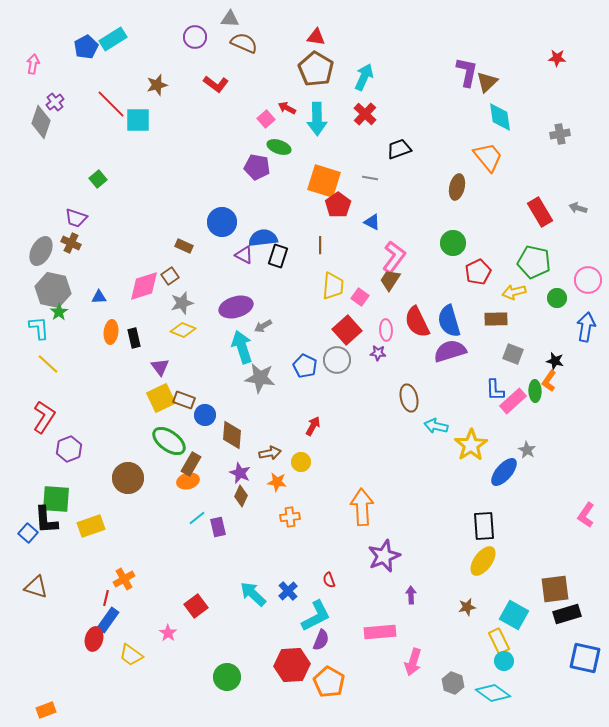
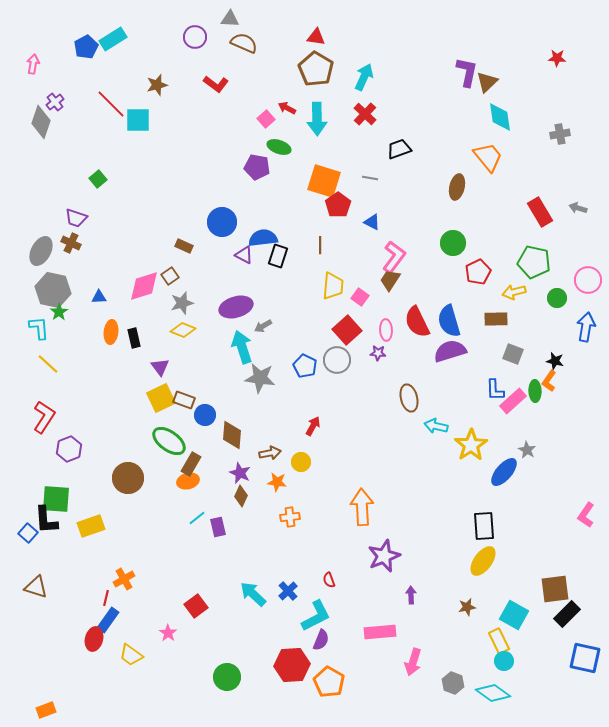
black rectangle at (567, 614): rotated 28 degrees counterclockwise
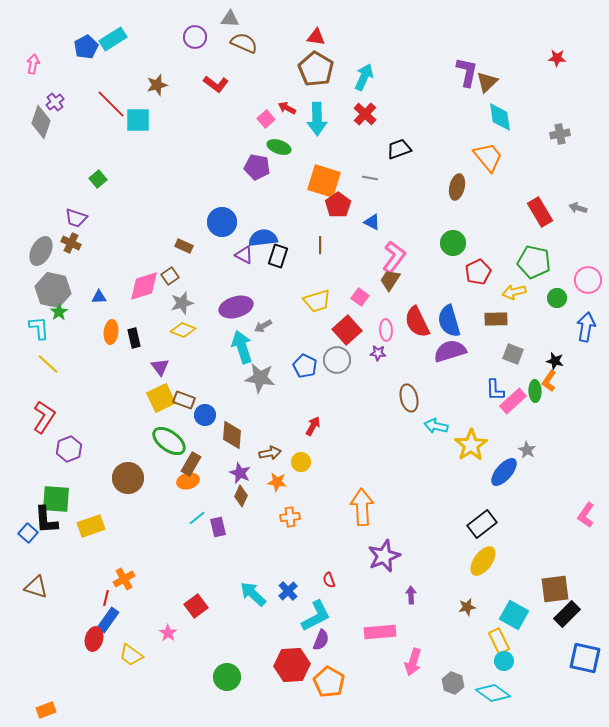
yellow trapezoid at (333, 286): moved 16 px left, 15 px down; rotated 68 degrees clockwise
black rectangle at (484, 526): moved 2 px left, 2 px up; rotated 56 degrees clockwise
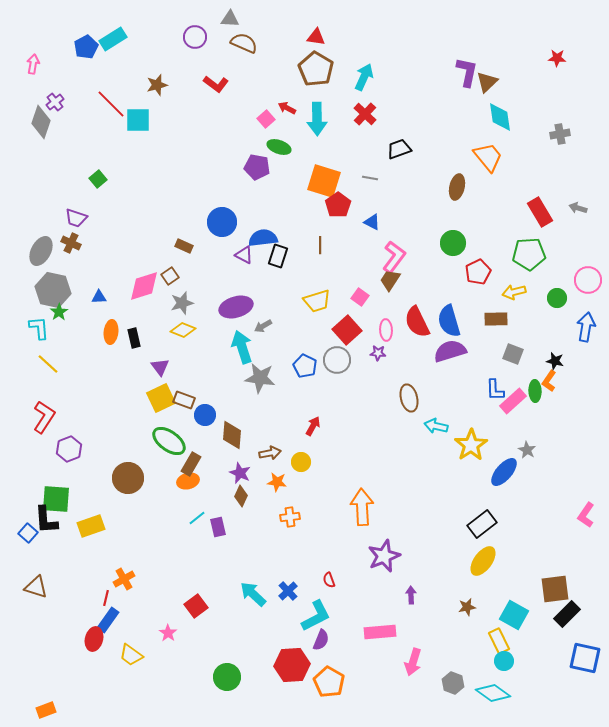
green pentagon at (534, 262): moved 5 px left, 8 px up; rotated 16 degrees counterclockwise
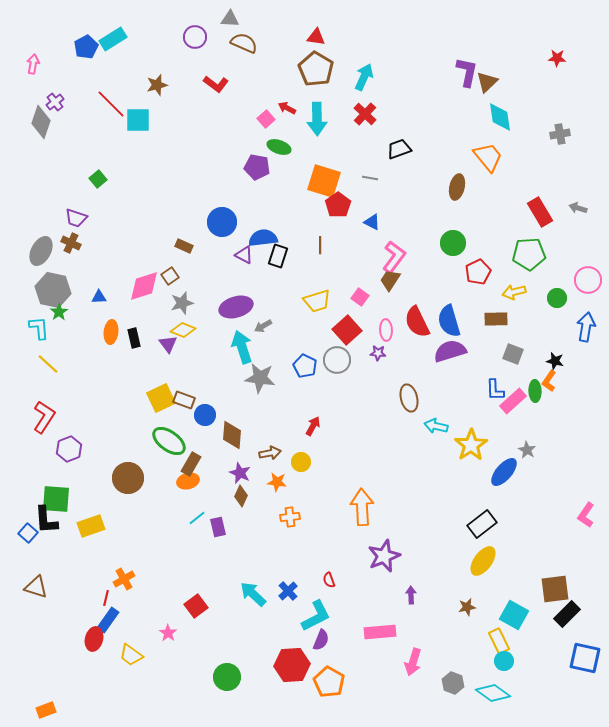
purple triangle at (160, 367): moved 8 px right, 23 px up
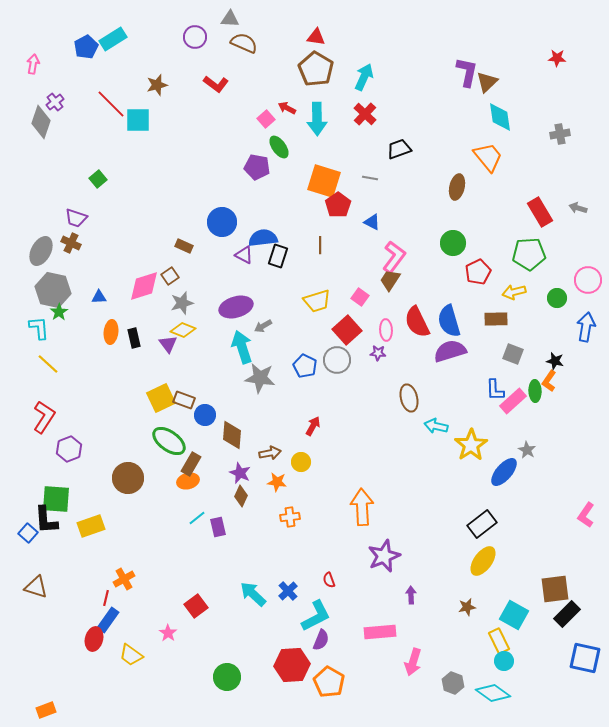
green ellipse at (279, 147): rotated 35 degrees clockwise
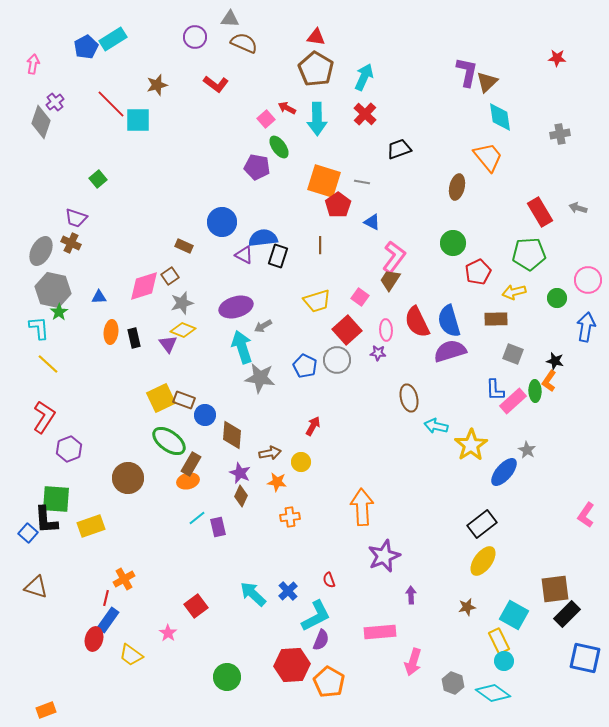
gray line at (370, 178): moved 8 px left, 4 px down
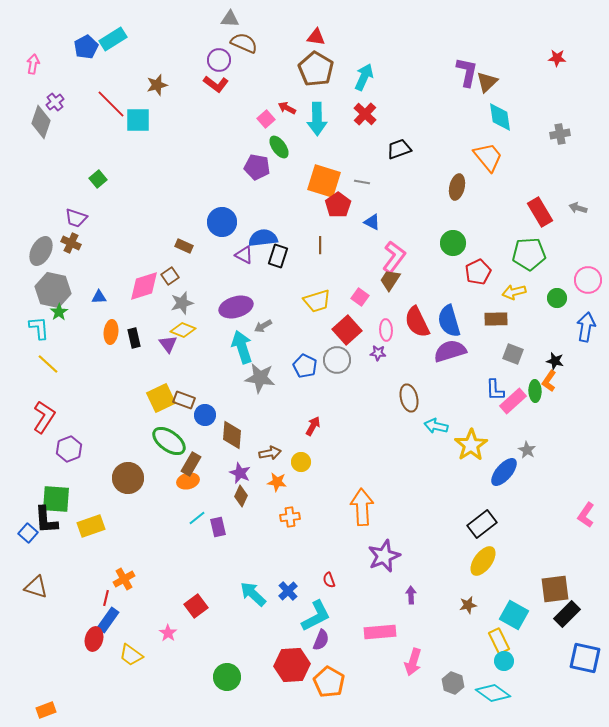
purple circle at (195, 37): moved 24 px right, 23 px down
brown star at (467, 607): moved 1 px right, 2 px up
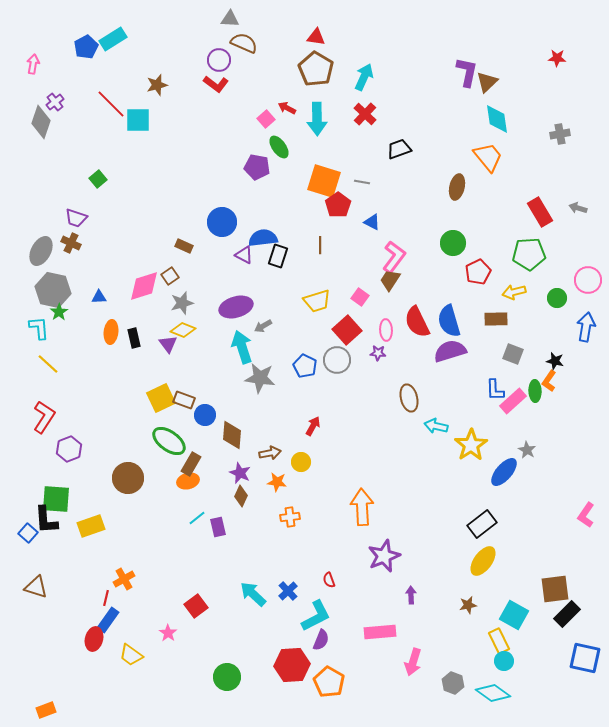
cyan diamond at (500, 117): moved 3 px left, 2 px down
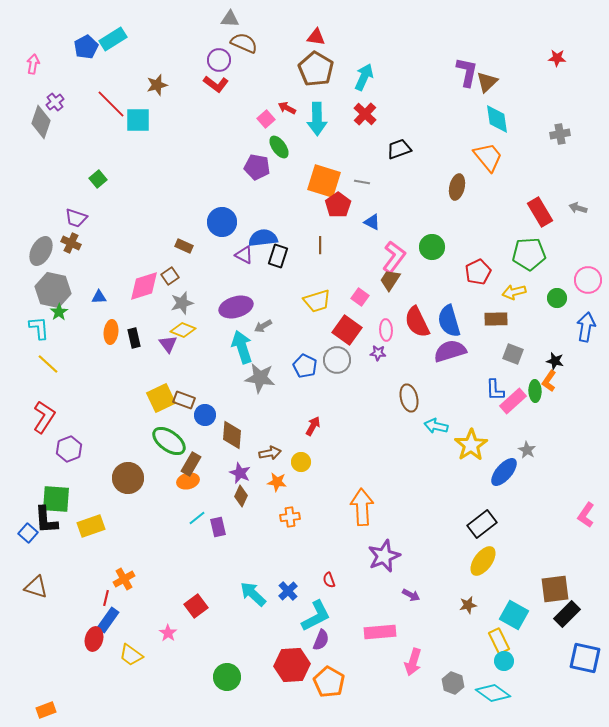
green circle at (453, 243): moved 21 px left, 4 px down
red square at (347, 330): rotated 12 degrees counterclockwise
purple arrow at (411, 595): rotated 120 degrees clockwise
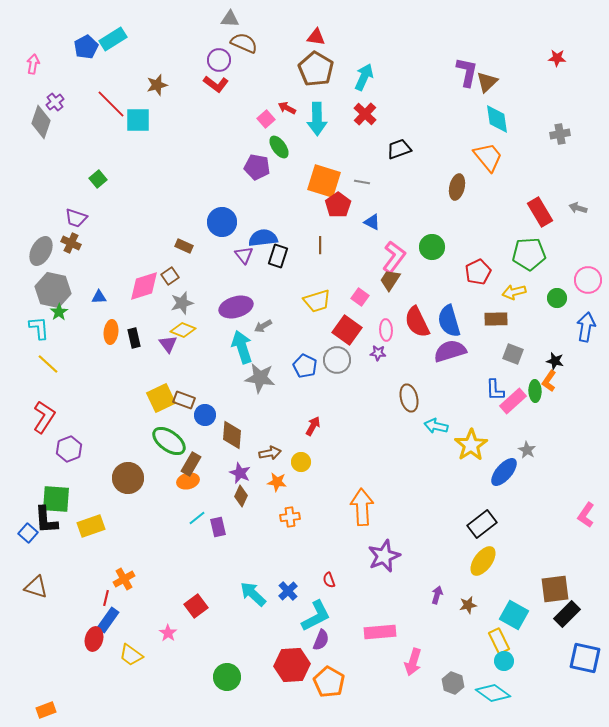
purple triangle at (244, 255): rotated 24 degrees clockwise
purple arrow at (411, 595): moved 26 px right; rotated 102 degrees counterclockwise
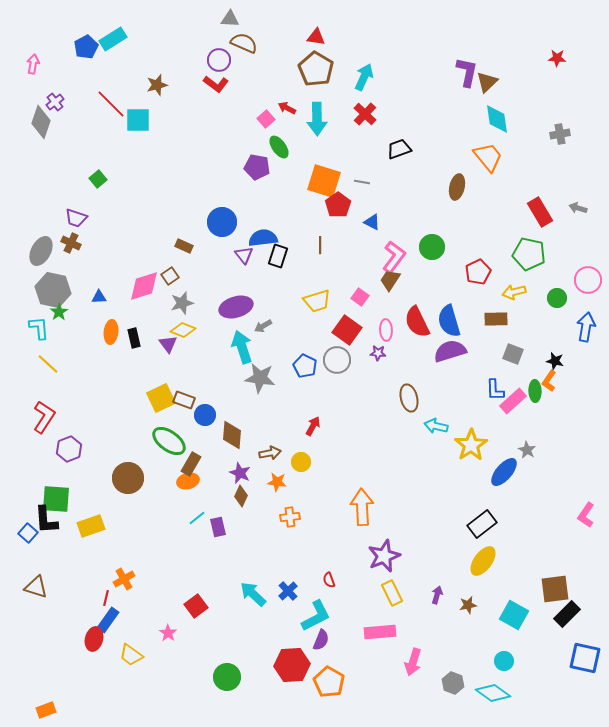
green pentagon at (529, 254): rotated 16 degrees clockwise
yellow rectangle at (499, 641): moved 107 px left, 48 px up
